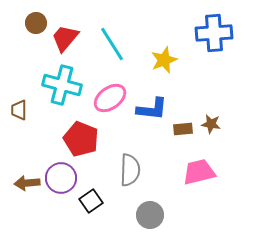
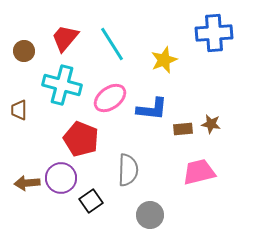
brown circle: moved 12 px left, 28 px down
gray semicircle: moved 2 px left
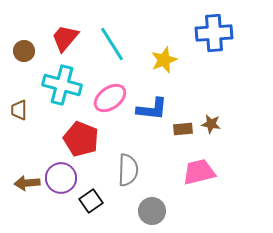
gray circle: moved 2 px right, 4 px up
